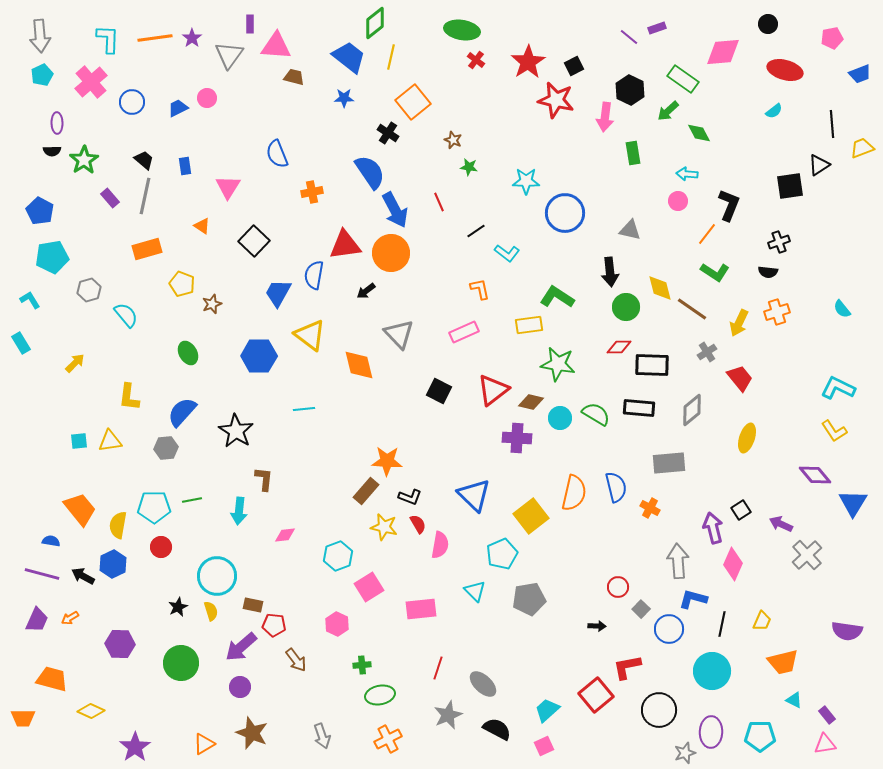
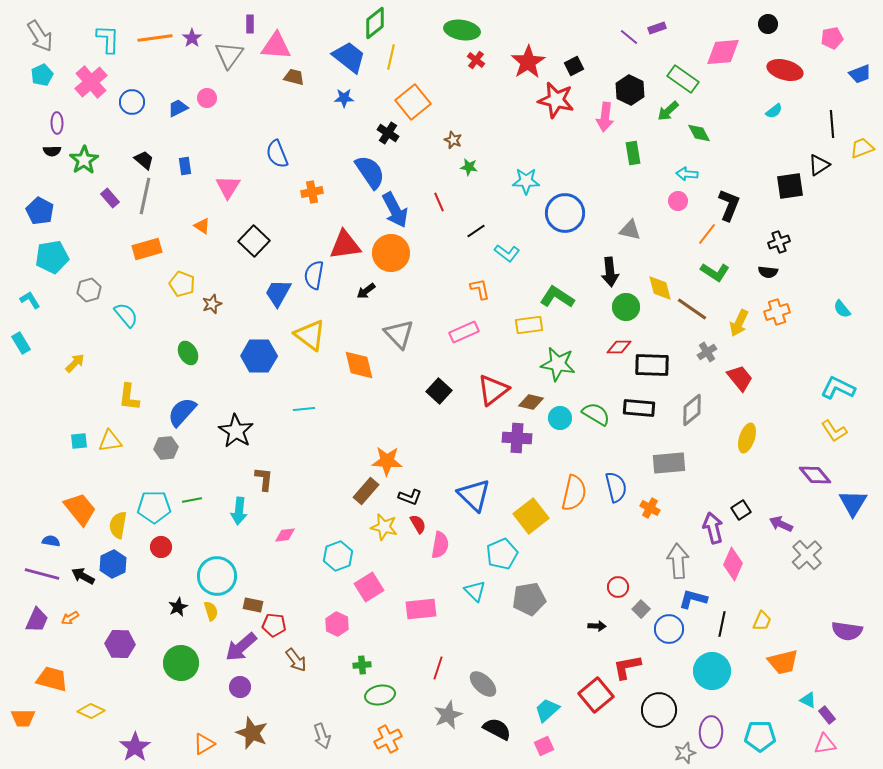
gray arrow at (40, 36): rotated 28 degrees counterclockwise
black square at (439, 391): rotated 15 degrees clockwise
cyan triangle at (794, 700): moved 14 px right
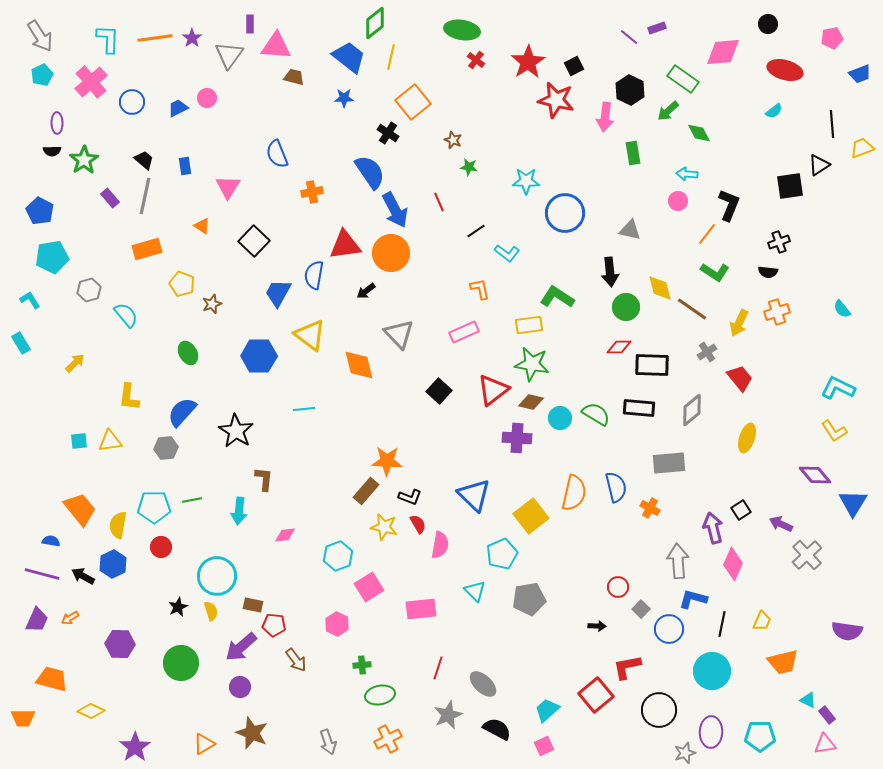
green star at (558, 364): moved 26 px left
gray arrow at (322, 736): moved 6 px right, 6 px down
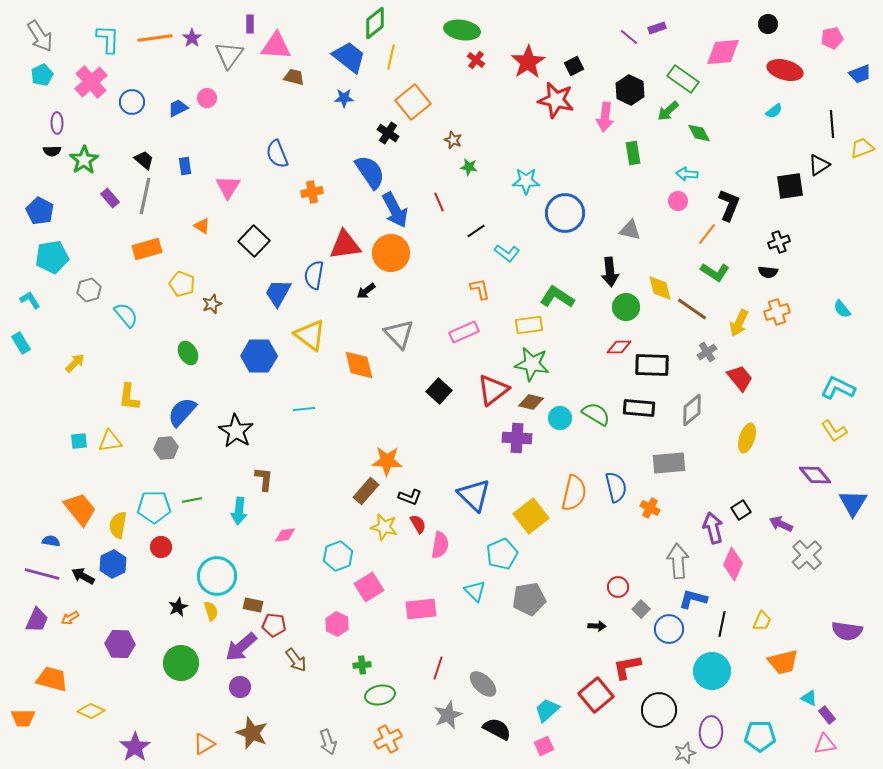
cyan triangle at (808, 700): moved 1 px right, 2 px up
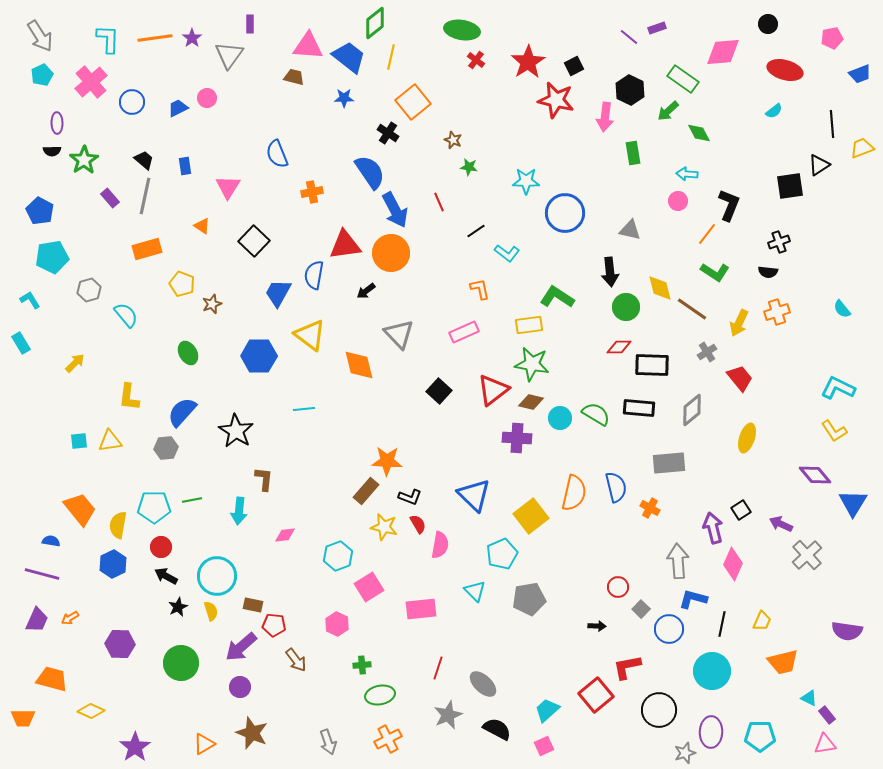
pink triangle at (276, 46): moved 32 px right
black arrow at (83, 576): moved 83 px right
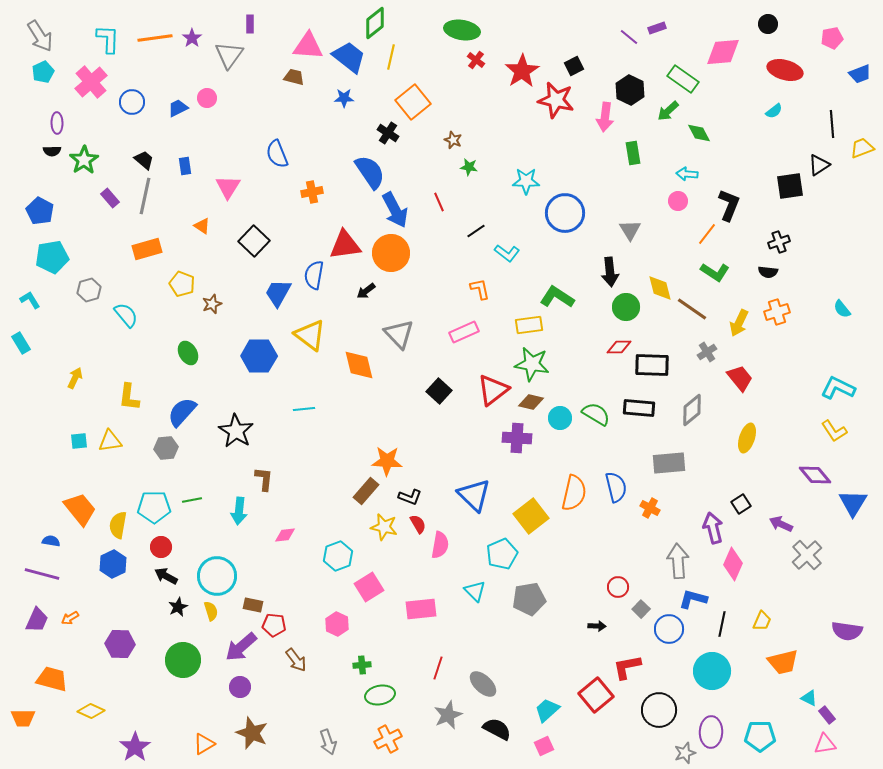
red star at (528, 62): moved 6 px left, 9 px down
cyan pentagon at (42, 75): moved 1 px right, 3 px up
gray triangle at (630, 230): rotated 45 degrees clockwise
yellow arrow at (75, 363): moved 15 px down; rotated 20 degrees counterclockwise
black square at (741, 510): moved 6 px up
green circle at (181, 663): moved 2 px right, 3 px up
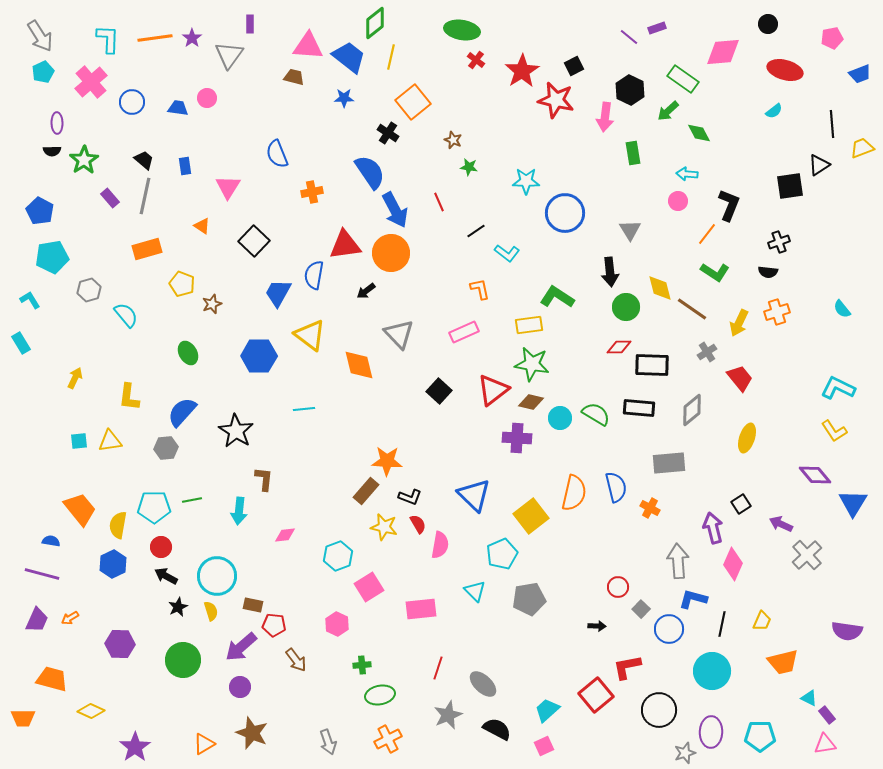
blue trapezoid at (178, 108): rotated 35 degrees clockwise
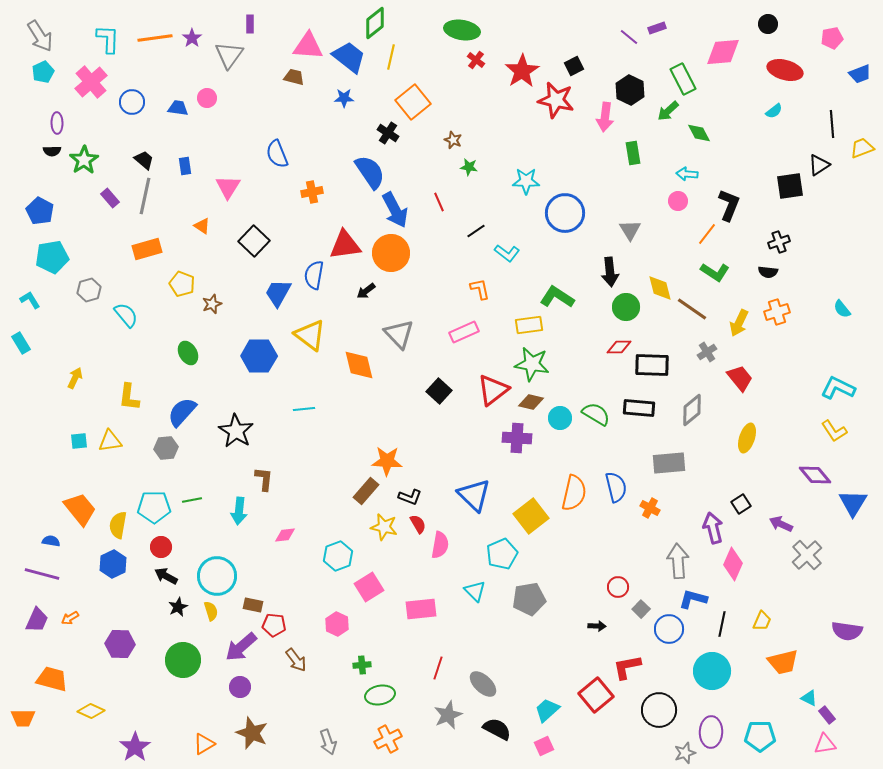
green rectangle at (683, 79): rotated 28 degrees clockwise
